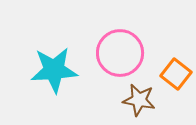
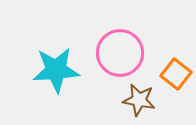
cyan star: moved 2 px right
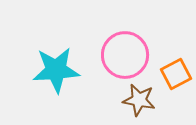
pink circle: moved 5 px right, 2 px down
orange square: rotated 24 degrees clockwise
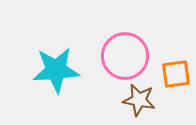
pink circle: moved 1 px down
orange square: rotated 20 degrees clockwise
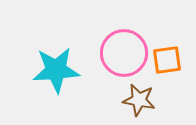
pink circle: moved 1 px left, 3 px up
orange square: moved 9 px left, 14 px up
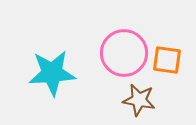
orange square: rotated 16 degrees clockwise
cyan star: moved 4 px left, 3 px down
